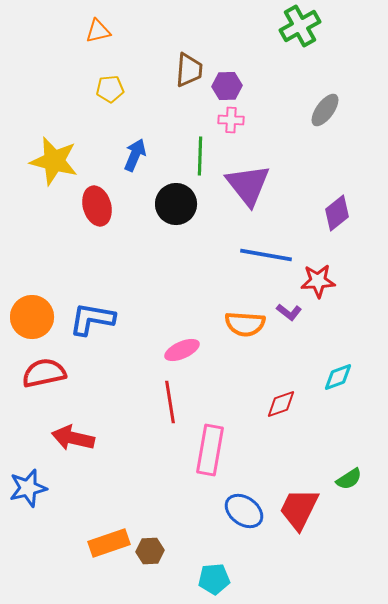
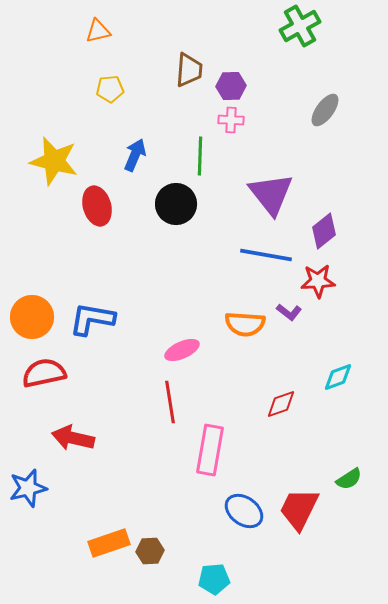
purple hexagon: moved 4 px right
purple triangle: moved 23 px right, 9 px down
purple diamond: moved 13 px left, 18 px down
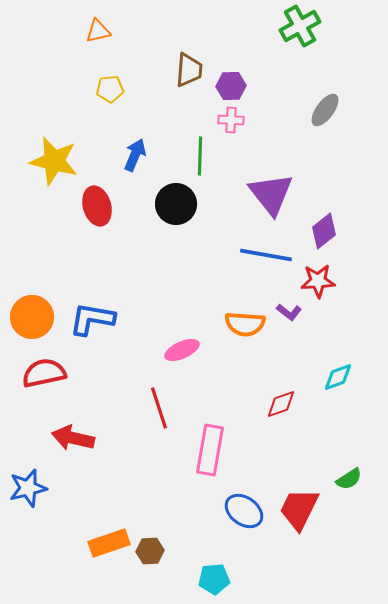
red line: moved 11 px left, 6 px down; rotated 9 degrees counterclockwise
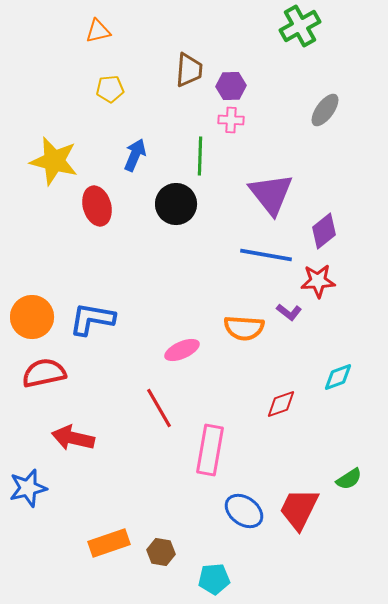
orange semicircle: moved 1 px left, 4 px down
red line: rotated 12 degrees counterclockwise
brown hexagon: moved 11 px right, 1 px down; rotated 12 degrees clockwise
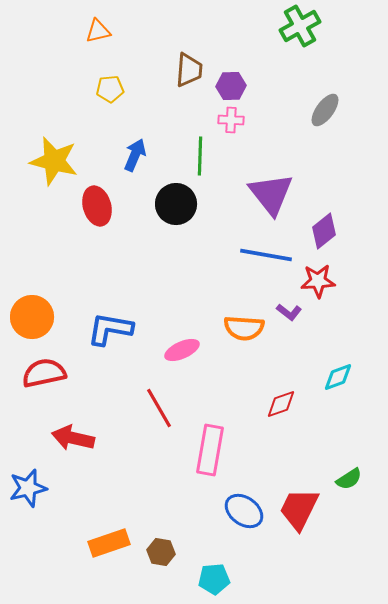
blue L-shape: moved 18 px right, 10 px down
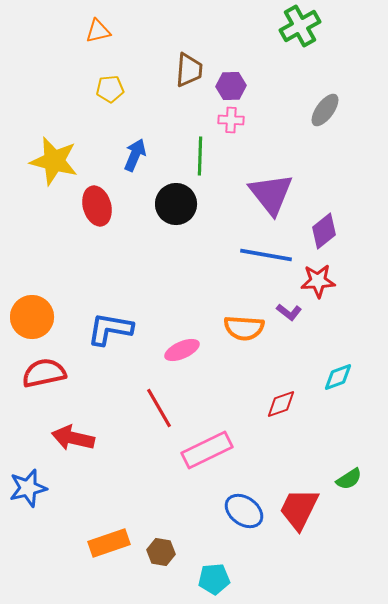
pink rectangle: moved 3 px left; rotated 54 degrees clockwise
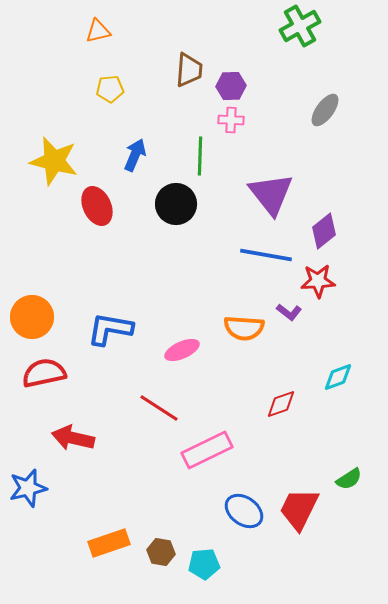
red ellipse: rotated 9 degrees counterclockwise
red line: rotated 27 degrees counterclockwise
cyan pentagon: moved 10 px left, 15 px up
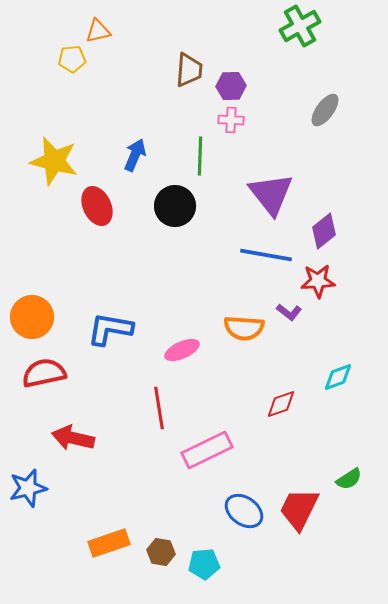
yellow pentagon: moved 38 px left, 30 px up
black circle: moved 1 px left, 2 px down
red line: rotated 48 degrees clockwise
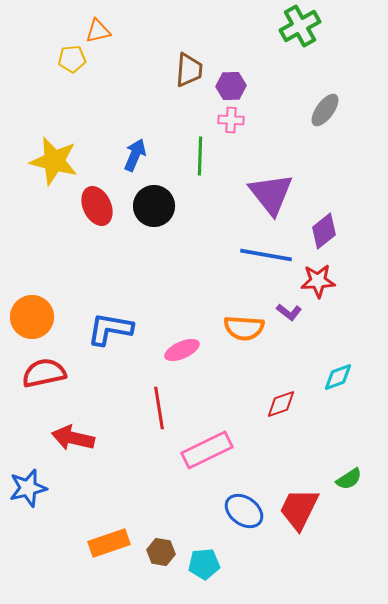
black circle: moved 21 px left
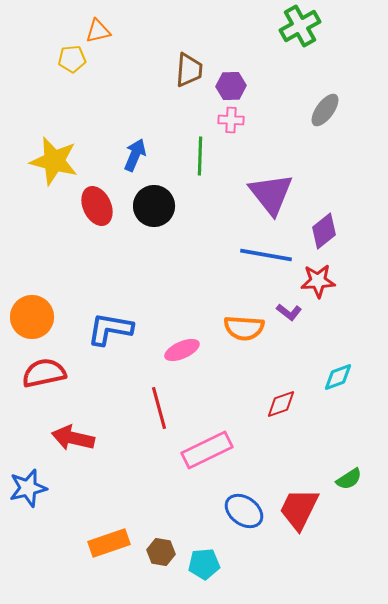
red line: rotated 6 degrees counterclockwise
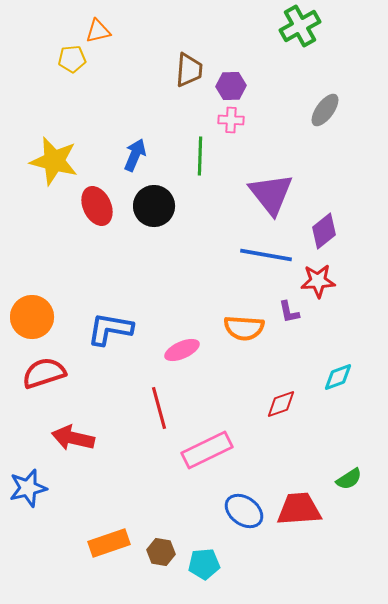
purple L-shape: rotated 40 degrees clockwise
red semicircle: rotated 6 degrees counterclockwise
red trapezoid: rotated 60 degrees clockwise
